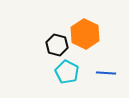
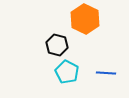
orange hexagon: moved 15 px up
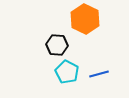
black hexagon: rotated 10 degrees counterclockwise
blue line: moved 7 px left, 1 px down; rotated 18 degrees counterclockwise
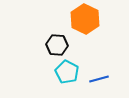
blue line: moved 5 px down
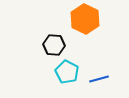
black hexagon: moved 3 px left
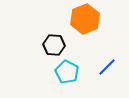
orange hexagon: rotated 12 degrees clockwise
blue line: moved 8 px right, 12 px up; rotated 30 degrees counterclockwise
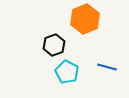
black hexagon: rotated 25 degrees counterclockwise
blue line: rotated 60 degrees clockwise
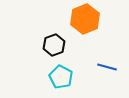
cyan pentagon: moved 6 px left, 5 px down
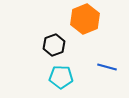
cyan pentagon: rotated 25 degrees counterclockwise
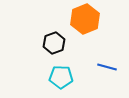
black hexagon: moved 2 px up
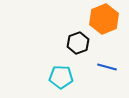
orange hexagon: moved 19 px right
black hexagon: moved 24 px right
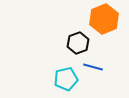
blue line: moved 14 px left
cyan pentagon: moved 5 px right, 2 px down; rotated 15 degrees counterclockwise
